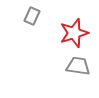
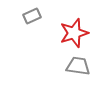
gray rectangle: rotated 42 degrees clockwise
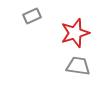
red star: moved 1 px right
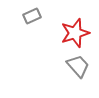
gray trapezoid: rotated 40 degrees clockwise
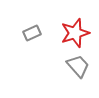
gray rectangle: moved 17 px down
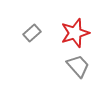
gray rectangle: rotated 18 degrees counterclockwise
